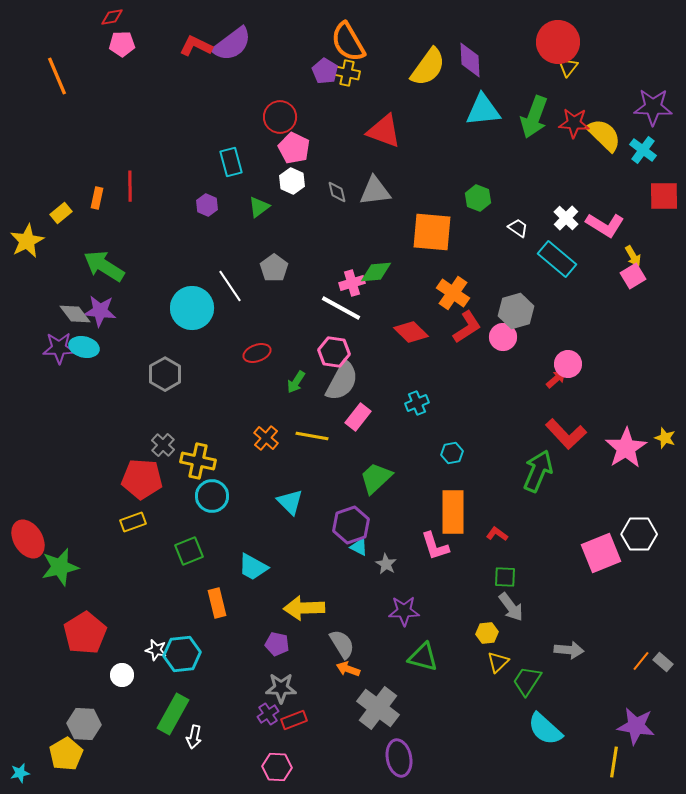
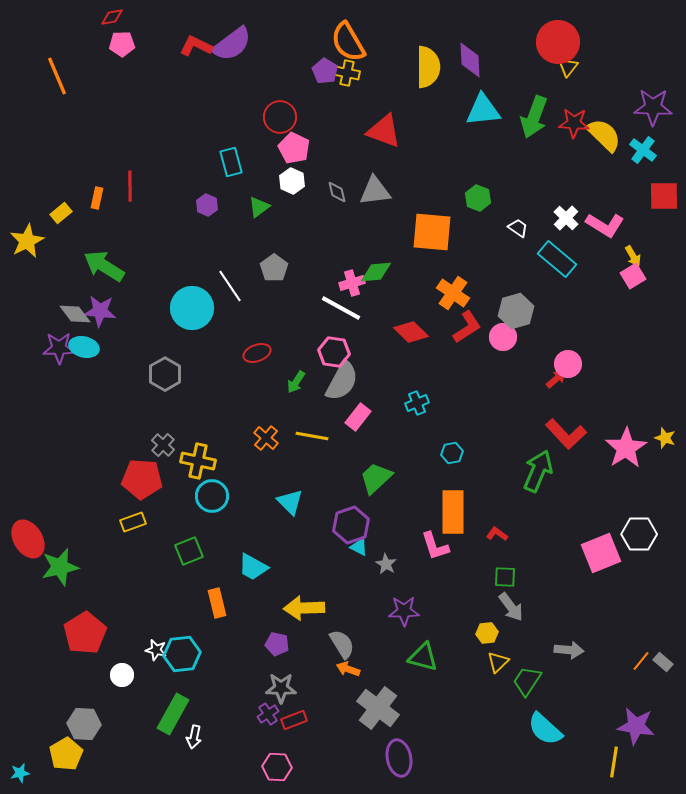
yellow semicircle at (428, 67): rotated 36 degrees counterclockwise
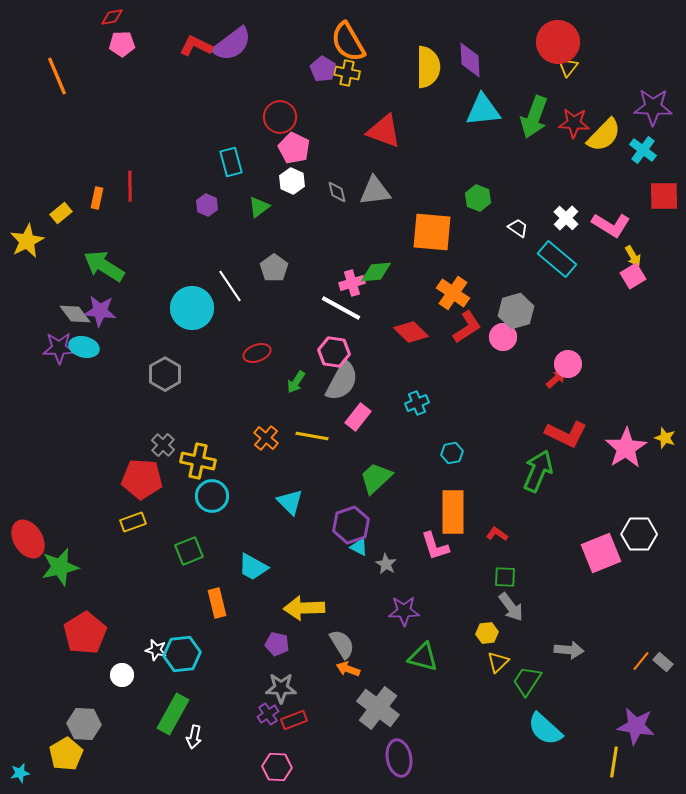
purple pentagon at (325, 71): moved 2 px left, 2 px up
yellow semicircle at (604, 135): rotated 90 degrees clockwise
pink L-shape at (605, 225): moved 6 px right
red L-shape at (566, 434): rotated 21 degrees counterclockwise
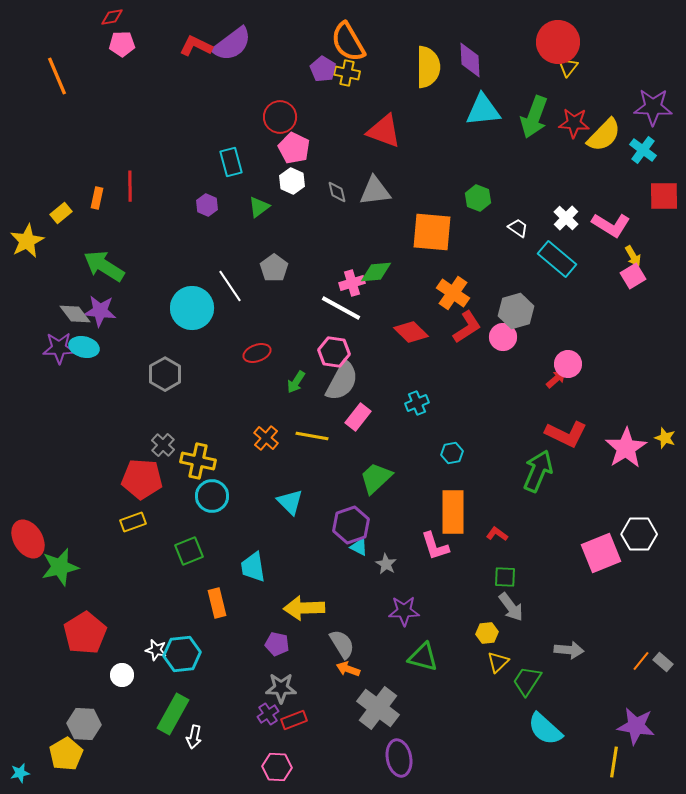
cyan trapezoid at (253, 567): rotated 52 degrees clockwise
